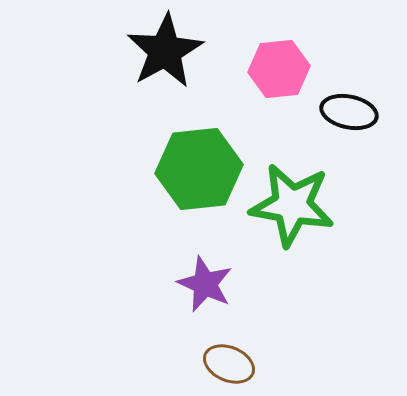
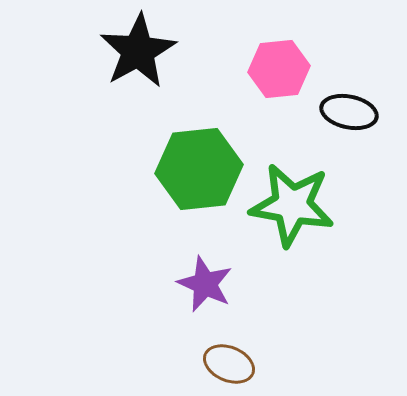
black star: moved 27 px left
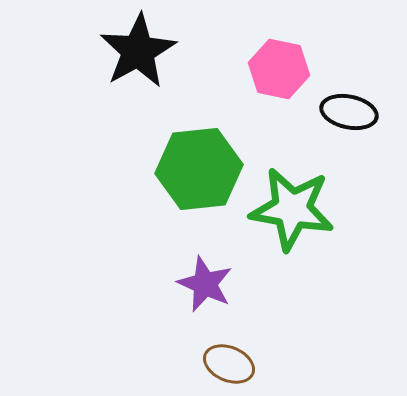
pink hexagon: rotated 18 degrees clockwise
green star: moved 4 px down
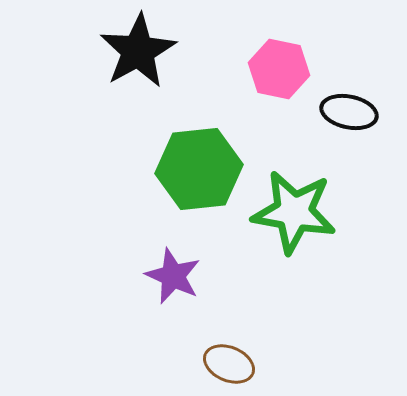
green star: moved 2 px right, 3 px down
purple star: moved 32 px left, 8 px up
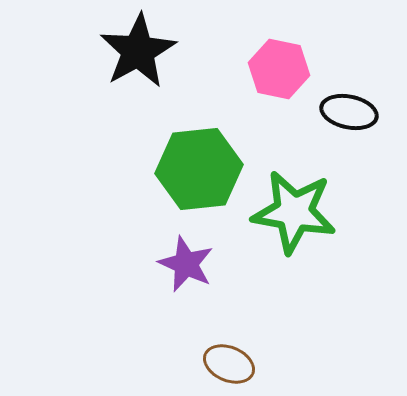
purple star: moved 13 px right, 12 px up
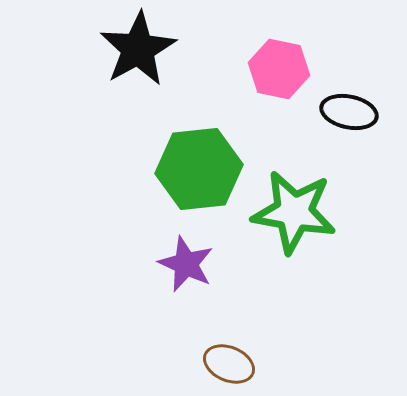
black star: moved 2 px up
